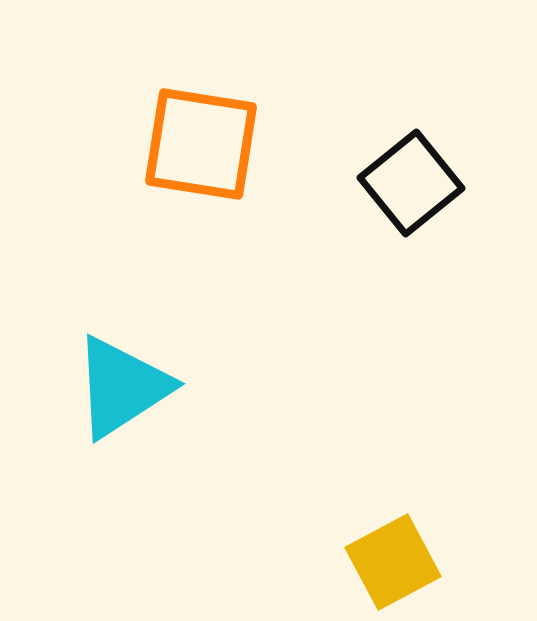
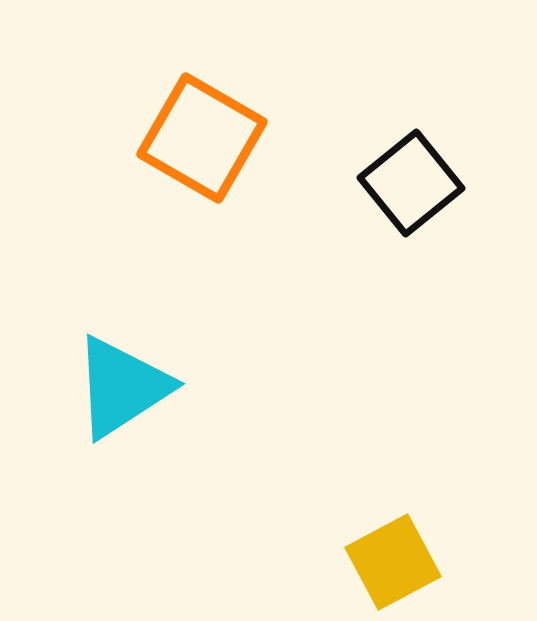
orange square: moved 1 px right, 6 px up; rotated 21 degrees clockwise
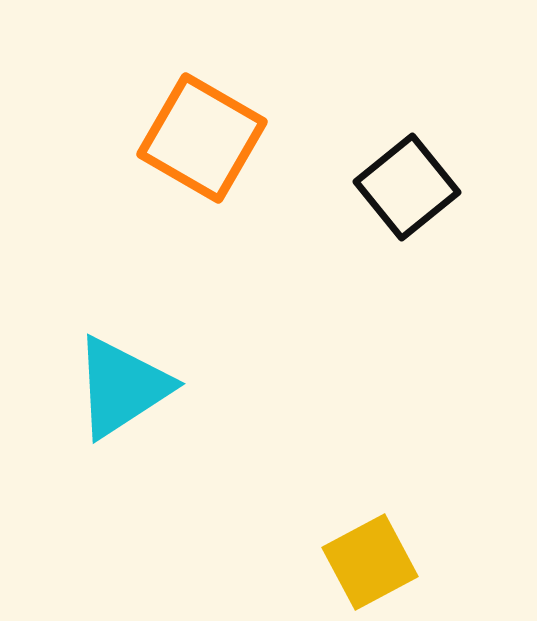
black square: moved 4 px left, 4 px down
yellow square: moved 23 px left
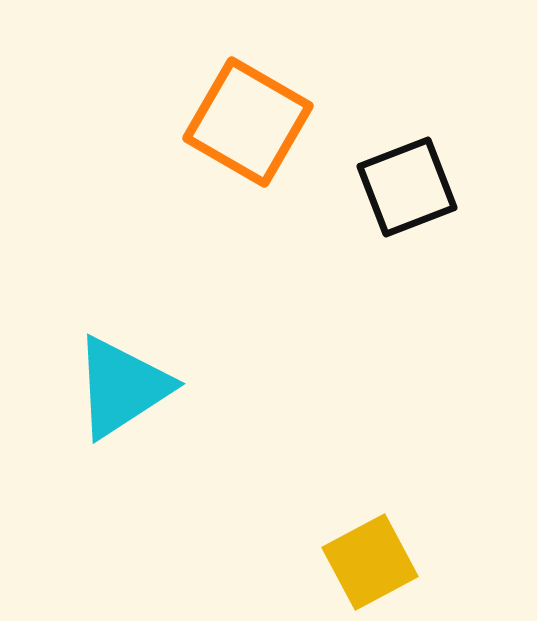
orange square: moved 46 px right, 16 px up
black square: rotated 18 degrees clockwise
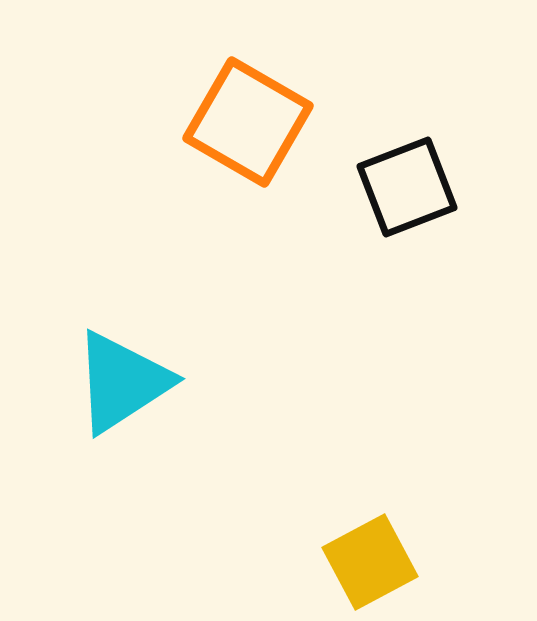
cyan triangle: moved 5 px up
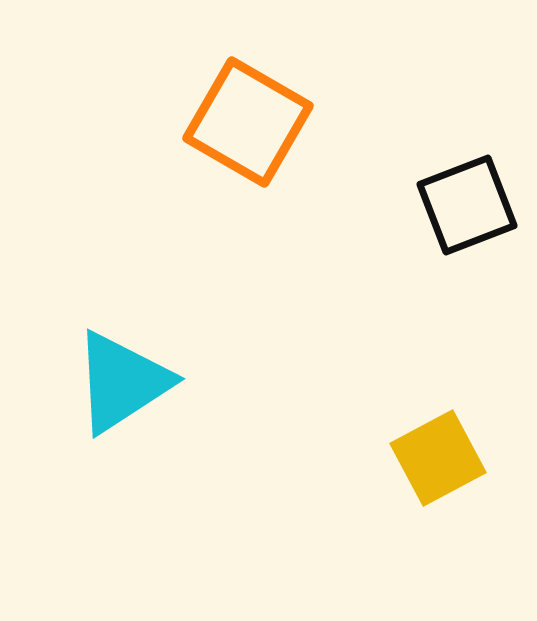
black square: moved 60 px right, 18 px down
yellow square: moved 68 px right, 104 px up
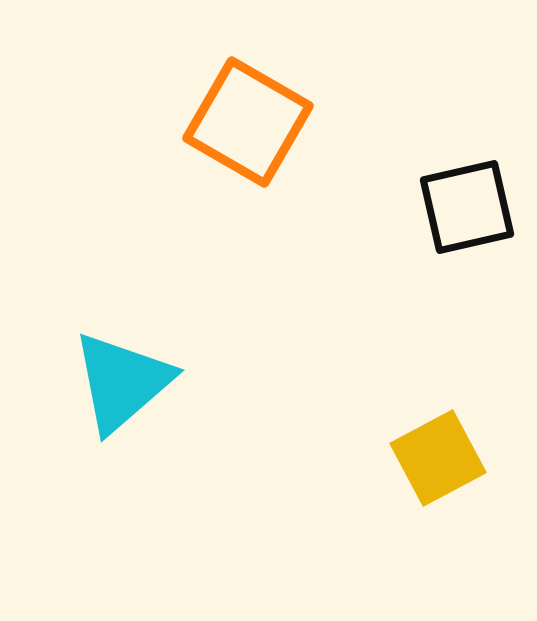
black square: moved 2 px down; rotated 8 degrees clockwise
cyan triangle: rotated 8 degrees counterclockwise
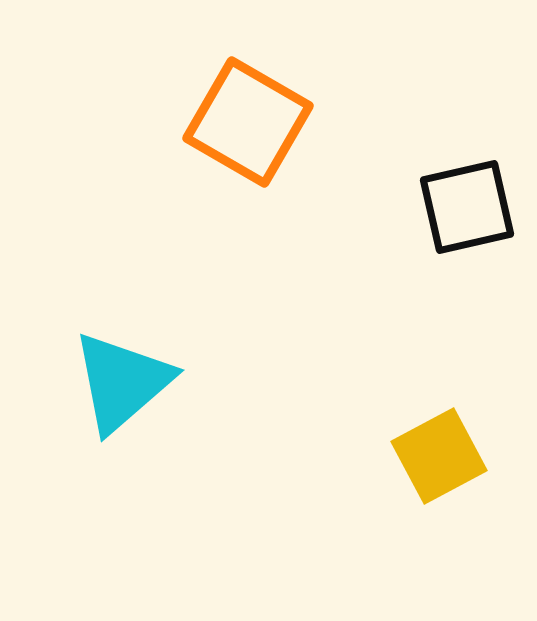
yellow square: moved 1 px right, 2 px up
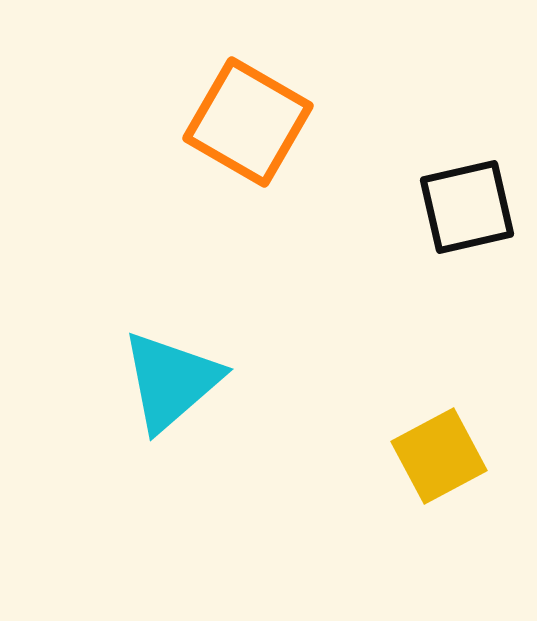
cyan triangle: moved 49 px right, 1 px up
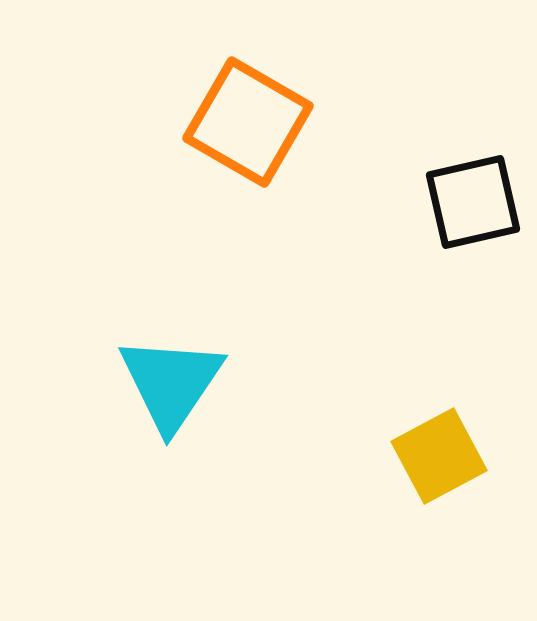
black square: moved 6 px right, 5 px up
cyan triangle: moved 2 px down; rotated 15 degrees counterclockwise
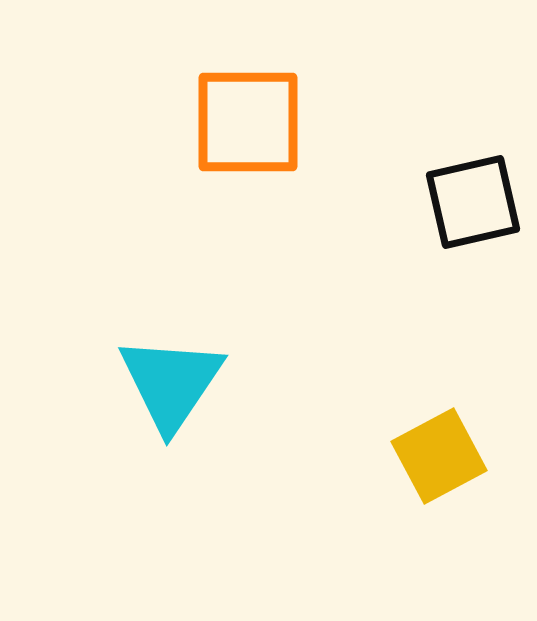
orange square: rotated 30 degrees counterclockwise
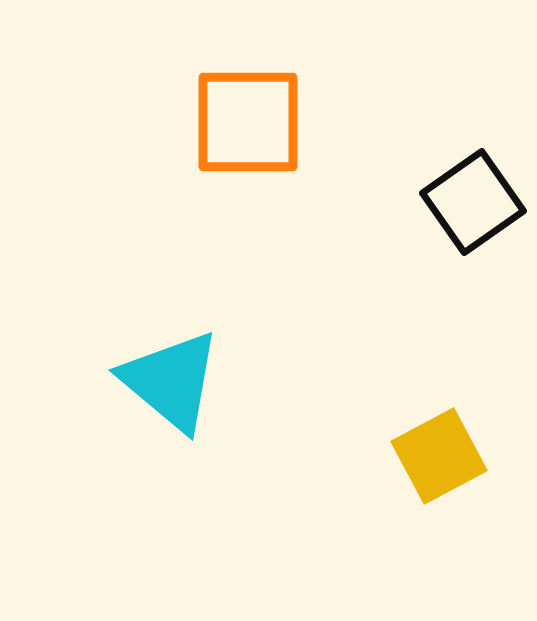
black square: rotated 22 degrees counterclockwise
cyan triangle: moved 2 px up; rotated 24 degrees counterclockwise
